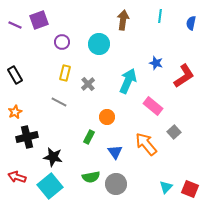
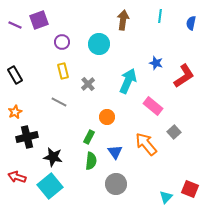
yellow rectangle: moved 2 px left, 2 px up; rotated 28 degrees counterclockwise
green semicircle: moved 16 px up; rotated 72 degrees counterclockwise
cyan triangle: moved 10 px down
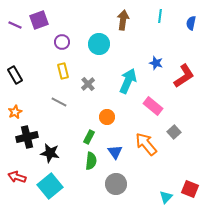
black star: moved 3 px left, 4 px up
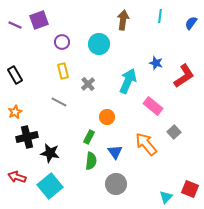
blue semicircle: rotated 24 degrees clockwise
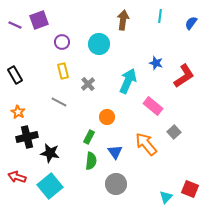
orange star: moved 3 px right; rotated 16 degrees counterclockwise
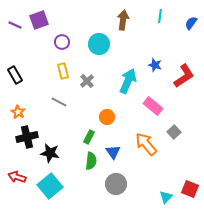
blue star: moved 1 px left, 2 px down
gray cross: moved 1 px left, 3 px up
blue triangle: moved 2 px left
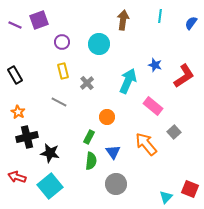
gray cross: moved 2 px down
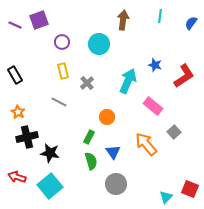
green semicircle: rotated 24 degrees counterclockwise
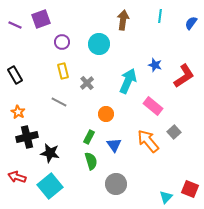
purple square: moved 2 px right, 1 px up
orange circle: moved 1 px left, 3 px up
orange arrow: moved 2 px right, 3 px up
blue triangle: moved 1 px right, 7 px up
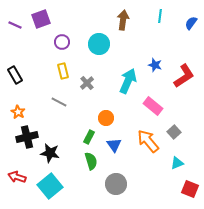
orange circle: moved 4 px down
cyan triangle: moved 11 px right, 34 px up; rotated 24 degrees clockwise
